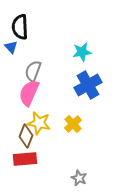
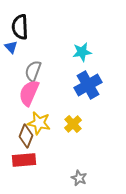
red rectangle: moved 1 px left, 1 px down
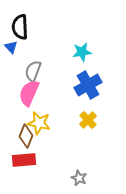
yellow cross: moved 15 px right, 4 px up
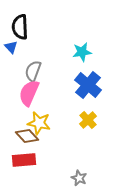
blue cross: rotated 20 degrees counterclockwise
brown diamond: moved 1 px right; rotated 65 degrees counterclockwise
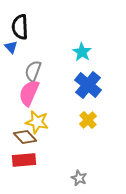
cyan star: rotated 30 degrees counterclockwise
yellow star: moved 2 px left, 1 px up
brown diamond: moved 2 px left, 1 px down
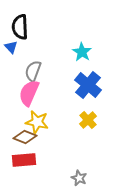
brown diamond: rotated 25 degrees counterclockwise
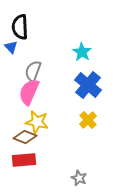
pink semicircle: moved 1 px up
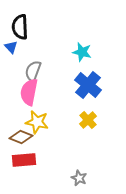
cyan star: rotated 18 degrees counterclockwise
pink semicircle: rotated 12 degrees counterclockwise
brown diamond: moved 4 px left
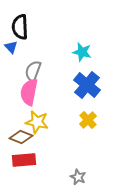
blue cross: moved 1 px left
gray star: moved 1 px left, 1 px up
